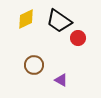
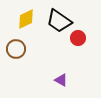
brown circle: moved 18 px left, 16 px up
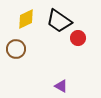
purple triangle: moved 6 px down
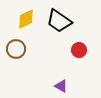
red circle: moved 1 px right, 12 px down
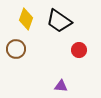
yellow diamond: rotated 45 degrees counterclockwise
purple triangle: rotated 24 degrees counterclockwise
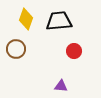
black trapezoid: rotated 140 degrees clockwise
red circle: moved 5 px left, 1 px down
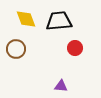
yellow diamond: rotated 40 degrees counterclockwise
red circle: moved 1 px right, 3 px up
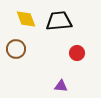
red circle: moved 2 px right, 5 px down
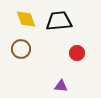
brown circle: moved 5 px right
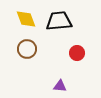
brown circle: moved 6 px right
purple triangle: moved 1 px left
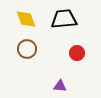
black trapezoid: moved 5 px right, 2 px up
